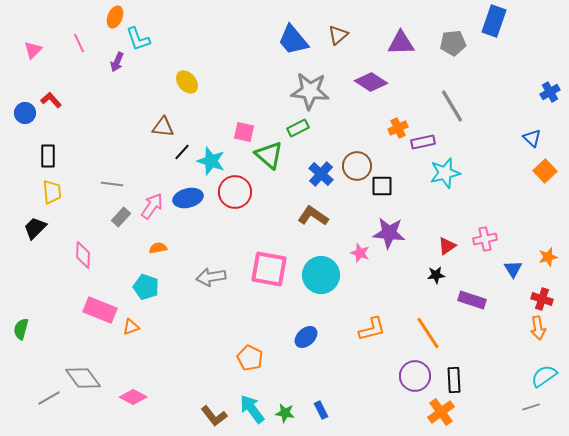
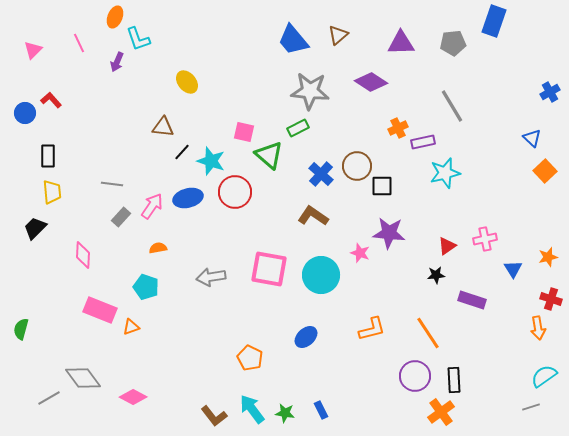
red cross at (542, 299): moved 9 px right
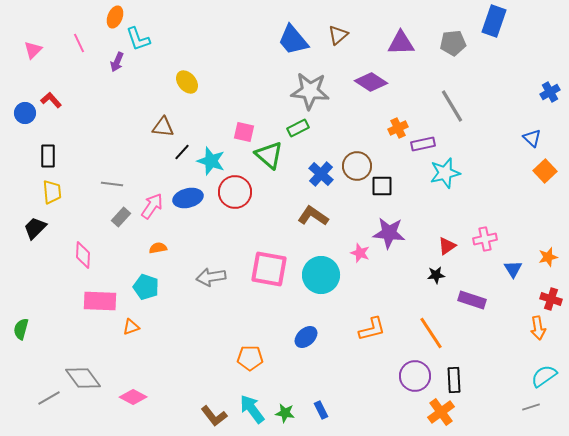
purple rectangle at (423, 142): moved 2 px down
pink rectangle at (100, 310): moved 9 px up; rotated 20 degrees counterclockwise
orange line at (428, 333): moved 3 px right
orange pentagon at (250, 358): rotated 25 degrees counterclockwise
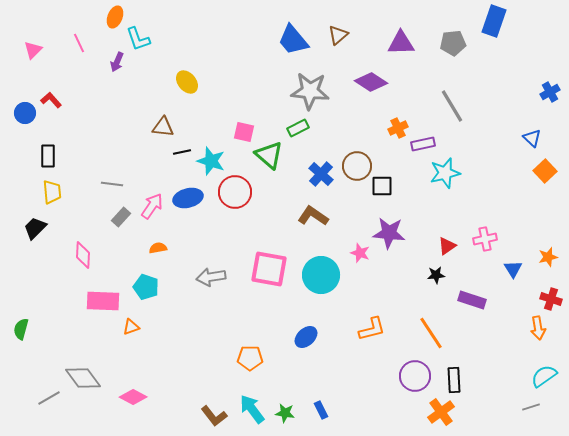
black line at (182, 152): rotated 36 degrees clockwise
pink rectangle at (100, 301): moved 3 px right
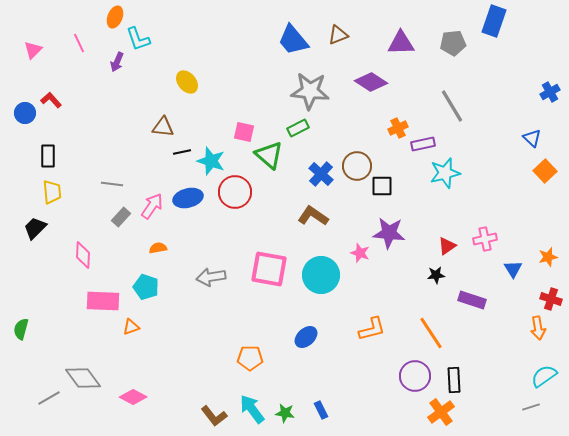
brown triangle at (338, 35): rotated 20 degrees clockwise
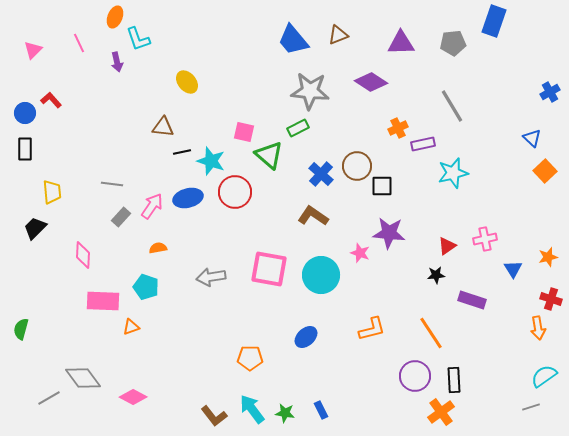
purple arrow at (117, 62): rotated 36 degrees counterclockwise
black rectangle at (48, 156): moved 23 px left, 7 px up
cyan star at (445, 173): moved 8 px right
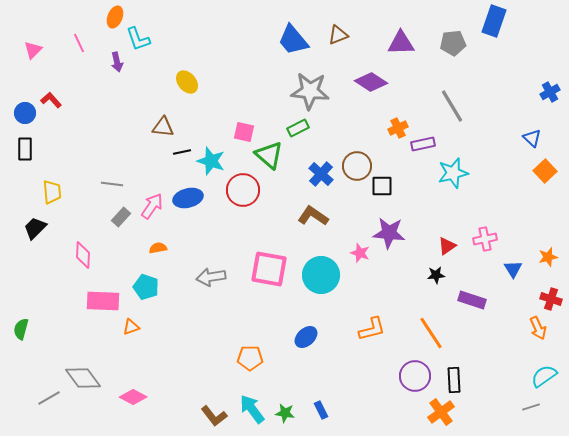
red circle at (235, 192): moved 8 px right, 2 px up
orange arrow at (538, 328): rotated 15 degrees counterclockwise
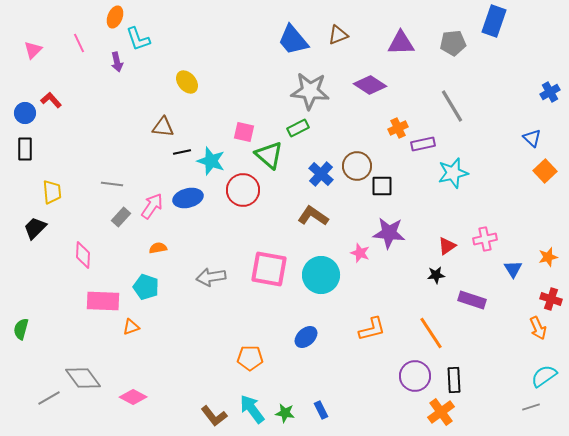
purple diamond at (371, 82): moved 1 px left, 3 px down
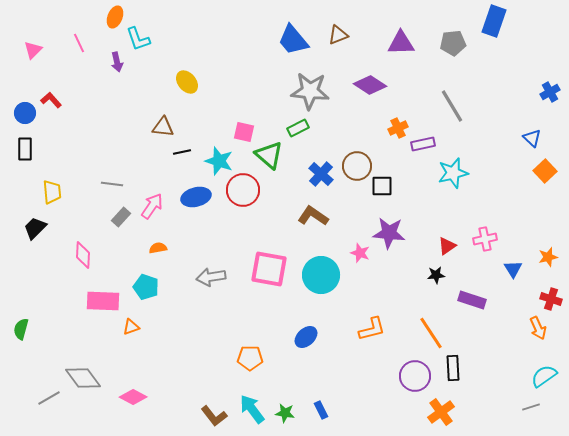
cyan star at (211, 161): moved 8 px right
blue ellipse at (188, 198): moved 8 px right, 1 px up
black rectangle at (454, 380): moved 1 px left, 12 px up
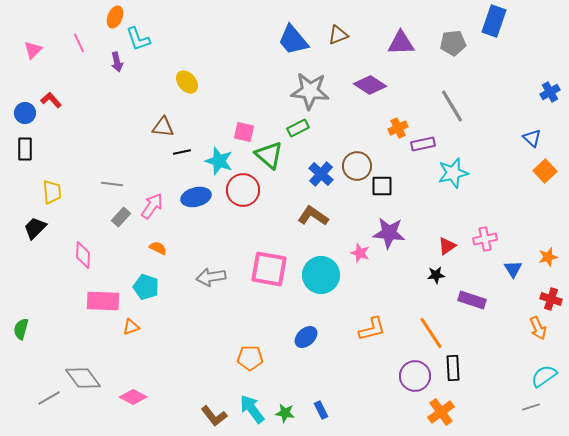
orange semicircle at (158, 248): rotated 36 degrees clockwise
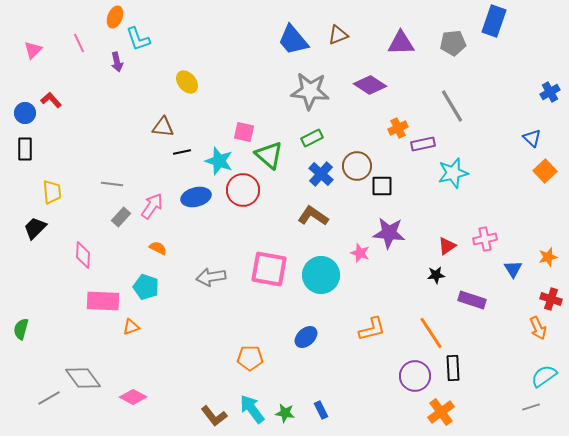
green rectangle at (298, 128): moved 14 px right, 10 px down
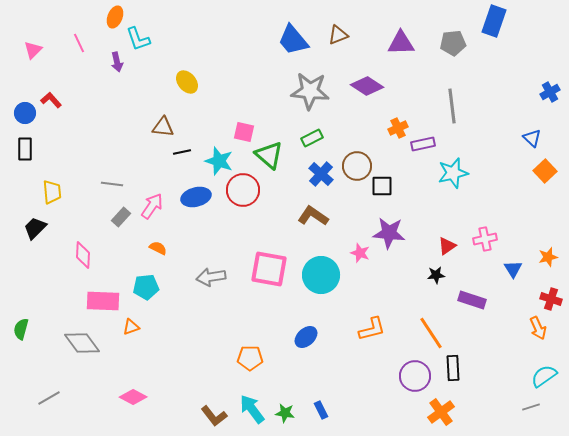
purple diamond at (370, 85): moved 3 px left, 1 px down
gray line at (452, 106): rotated 24 degrees clockwise
cyan pentagon at (146, 287): rotated 25 degrees counterclockwise
gray diamond at (83, 378): moved 1 px left, 35 px up
